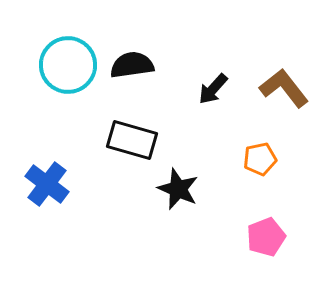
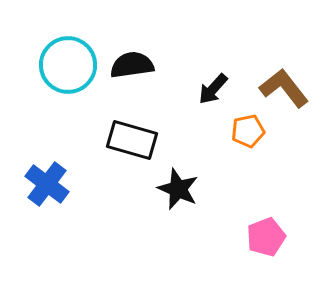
orange pentagon: moved 12 px left, 28 px up
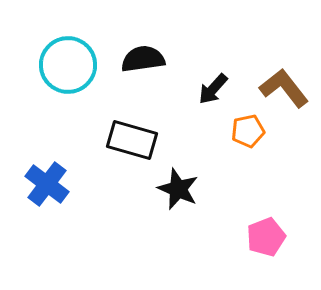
black semicircle: moved 11 px right, 6 px up
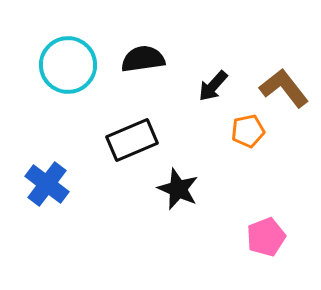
black arrow: moved 3 px up
black rectangle: rotated 39 degrees counterclockwise
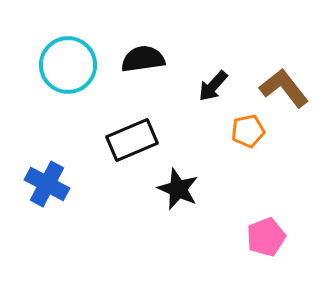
blue cross: rotated 9 degrees counterclockwise
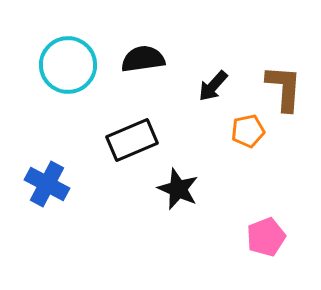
brown L-shape: rotated 42 degrees clockwise
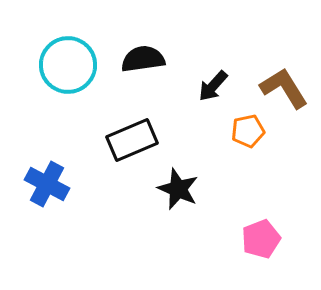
brown L-shape: rotated 36 degrees counterclockwise
pink pentagon: moved 5 px left, 2 px down
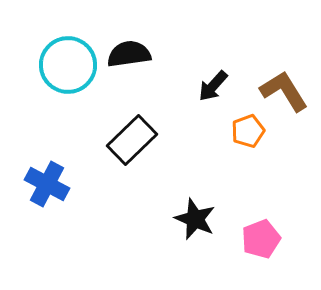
black semicircle: moved 14 px left, 5 px up
brown L-shape: moved 3 px down
orange pentagon: rotated 8 degrees counterclockwise
black rectangle: rotated 21 degrees counterclockwise
black star: moved 17 px right, 30 px down
